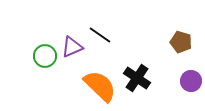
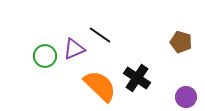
purple triangle: moved 2 px right, 2 px down
purple circle: moved 5 px left, 16 px down
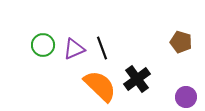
black line: moved 2 px right, 13 px down; rotated 35 degrees clockwise
green circle: moved 2 px left, 11 px up
black cross: moved 1 px down; rotated 20 degrees clockwise
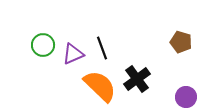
purple triangle: moved 1 px left, 5 px down
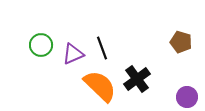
green circle: moved 2 px left
purple circle: moved 1 px right
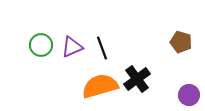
purple triangle: moved 1 px left, 7 px up
orange semicircle: rotated 60 degrees counterclockwise
purple circle: moved 2 px right, 2 px up
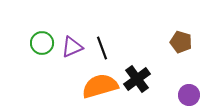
green circle: moved 1 px right, 2 px up
